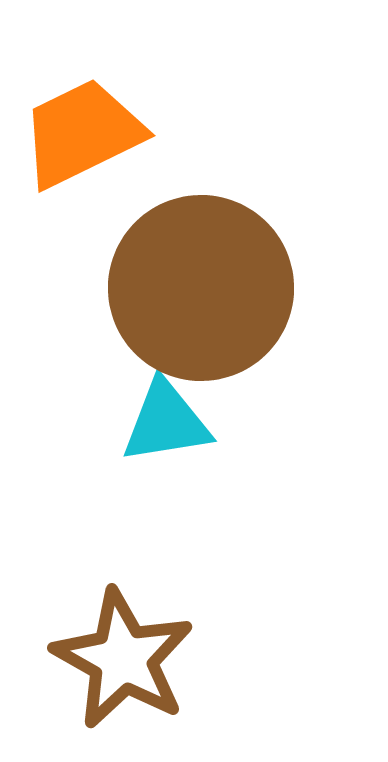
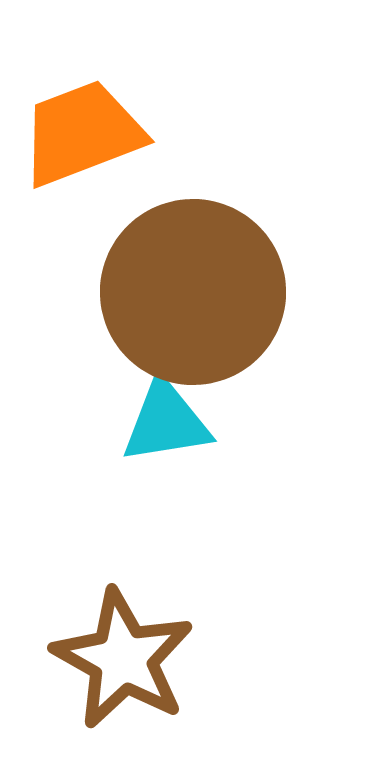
orange trapezoid: rotated 5 degrees clockwise
brown circle: moved 8 px left, 4 px down
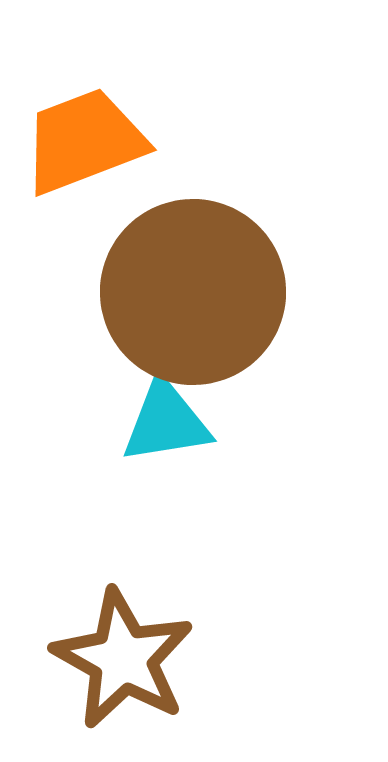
orange trapezoid: moved 2 px right, 8 px down
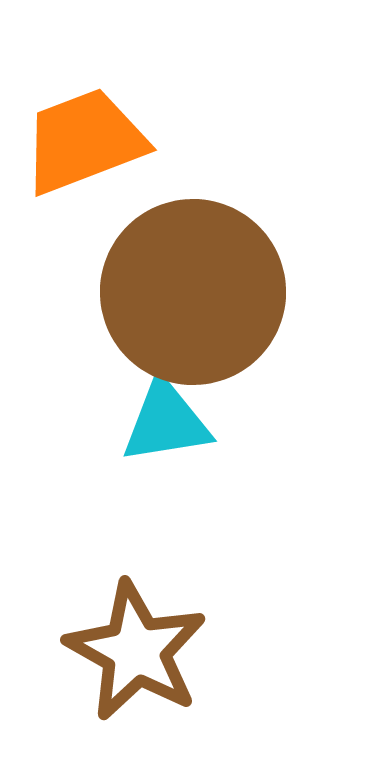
brown star: moved 13 px right, 8 px up
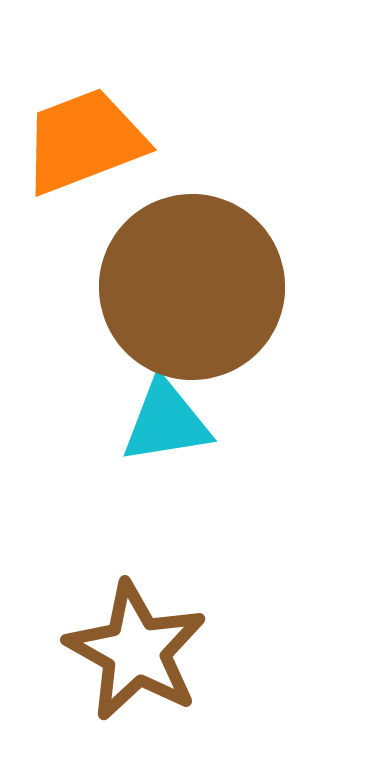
brown circle: moved 1 px left, 5 px up
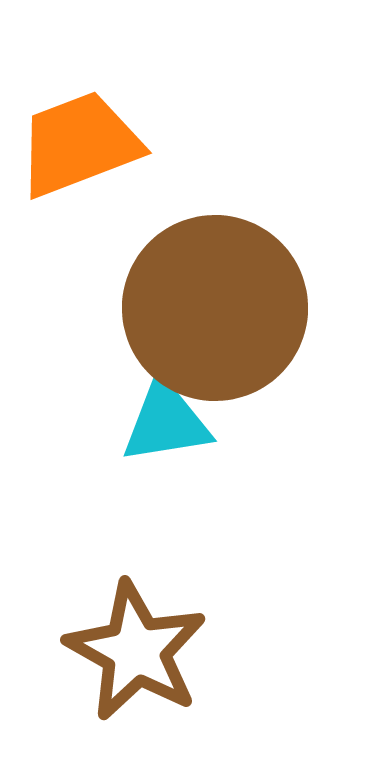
orange trapezoid: moved 5 px left, 3 px down
brown circle: moved 23 px right, 21 px down
